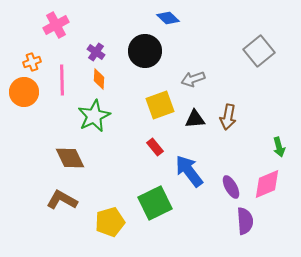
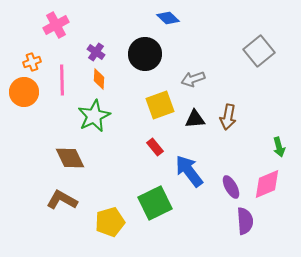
black circle: moved 3 px down
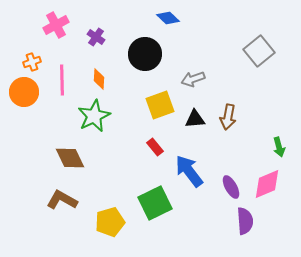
purple cross: moved 15 px up
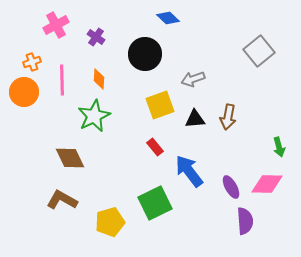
pink diamond: rotated 24 degrees clockwise
